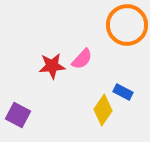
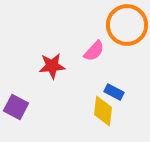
pink semicircle: moved 12 px right, 8 px up
blue rectangle: moved 9 px left
yellow diamond: moved 1 px down; rotated 28 degrees counterclockwise
purple square: moved 2 px left, 8 px up
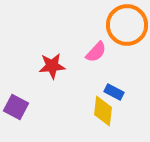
pink semicircle: moved 2 px right, 1 px down
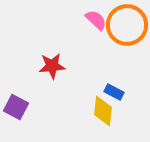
pink semicircle: moved 32 px up; rotated 90 degrees counterclockwise
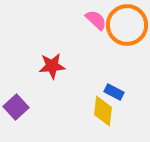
purple square: rotated 20 degrees clockwise
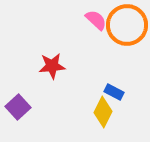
purple square: moved 2 px right
yellow diamond: moved 1 px down; rotated 20 degrees clockwise
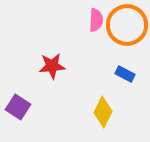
pink semicircle: rotated 50 degrees clockwise
blue rectangle: moved 11 px right, 18 px up
purple square: rotated 15 degrees counterclockwise
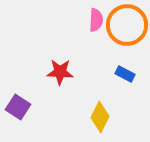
red star: moved 8 px right, 6 px down; rotated 8 degrees clockwise
yellow diamond: moved 3 px left, 5 px down
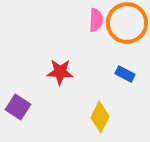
orange circle: moved 2 px up
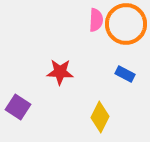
orange circle: moved 1 px left, 1 px down
